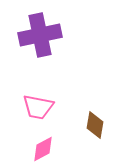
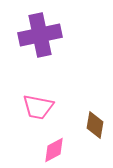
pink diamond: moved 11 px right, 1 px down
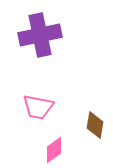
pink diamond: rotated 8 degrees counterclockwise
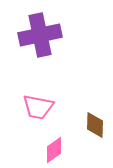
brown diamond: rotated 8 degrees counterclockwise
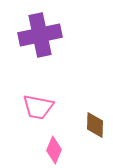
pink diamond: rotated 32 degrees counterclockwise
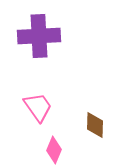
purple cross: moved 1 px left, 1 px down; rotated 9 degrees clockwise
pink trapezoid: rotated 136 degrees counterclockwise
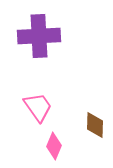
pink diamond: moved 4 px up
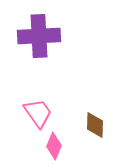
pink trapezoid: moved 6 px down
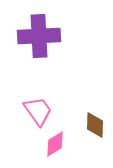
pink trapezoid: moved 2 px up
pink diamond: moved 1 px right, 2 px up; rotated 36 degrees clockwise
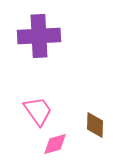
pink diamond: rotated 16 degrees clockwise
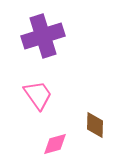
purple cross: moved 4 px right; rotated 15 degrees counterclockwise
pink trapezoid: moved 16 px up
